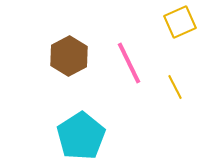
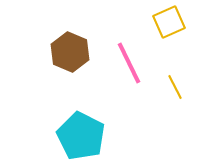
yellow square: moved 11 px left
brown hexagon: moved 1 px right, 4 px up; rotated 9 degrees counterclockwise
cyan pentagon: rotated 12 degrees counterclockwise
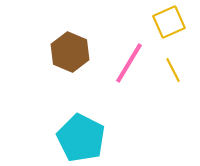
pink line: rotated 57 degrees clockwise
yellow line: moved 2 px left, 17 px up
cyan pentagon: moved 2 px down
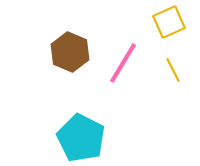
pink line: moved 6 px left
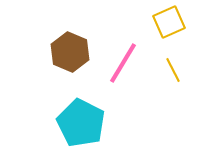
cyan pentagon: moved 15 px up
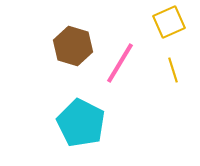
brown hexagon: moved 3 px right, 6 px up; rotated 6 degrees counterclockwise
pink line: moved 3 px left
yellow line: rotated 10 degrees clockwise
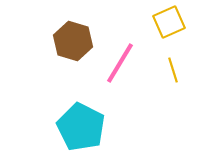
brown hexagon: moved 5 px up
cyan pentagon: moved 4 px down
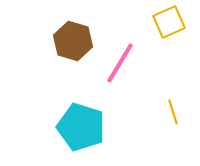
yellow line: moved 42 px down
cyan pentagon: rotated 9 degrees counterclockwise
